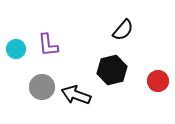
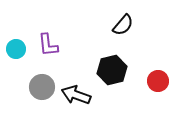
black semicircle: moved 5 px up
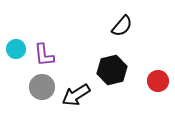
black semicircle: moved 1 px left, 1 px down
purple L-shape: moved 4 px left, 10 px down
black arrow: rotated 52 degrees counterclockwise
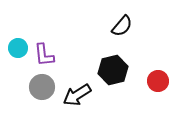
cyan circle: moved 2 px right, 1 px up
black hexagon: moved 1 px right
black arrow: moved 1 px right
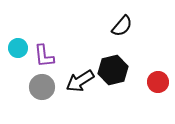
purple L-shape: moved 1 px down
red circle: moved 1 px down
black arrow: moved 3 px right, 14 px up
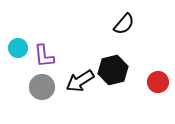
black semicircle: moved 2 px right, 2 px up
